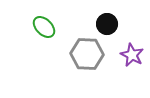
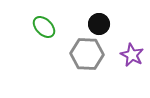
black circle: moved 8 px left
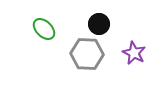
green ellipse: moved 2 px down
purple star: moved 2 px right, 2 px up
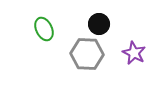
green ellipse: rotated 20 degrees clockwise
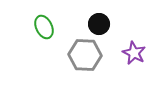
green ellipse: moved 2 px up
gray hexagon: moved 2 px left, 1 px down
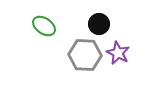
green ellipse: moved 1 px up; rotated 30 degrees counterclockwise
purple star: moved 16 px left
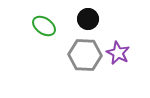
black circle: moved 11 px left, 5 px up
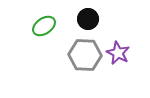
green ellipse: rotated 70 degrees counterclockwise
